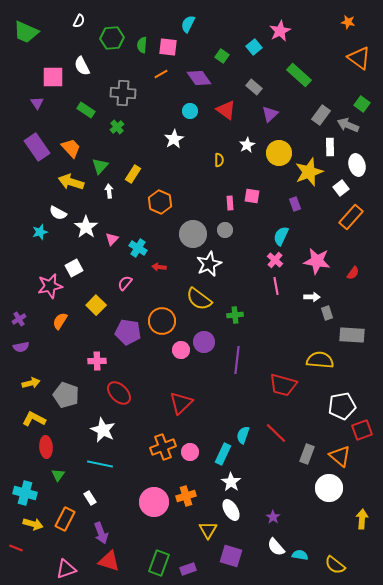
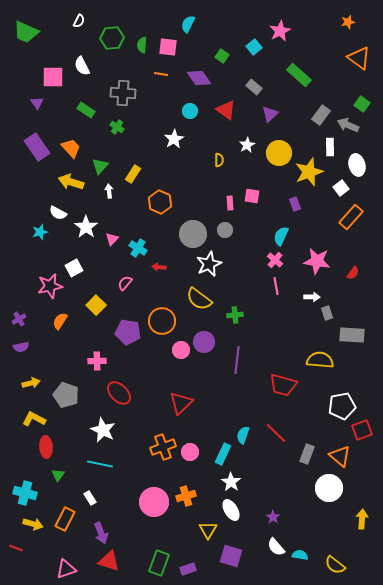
orange star at (348, 22): rotated 24 degrees counterclockwise
orange line at (161, 74): rotated 40 degrees clockwise
green cross at (117, 127): rotated 16 degrees counterclockwise
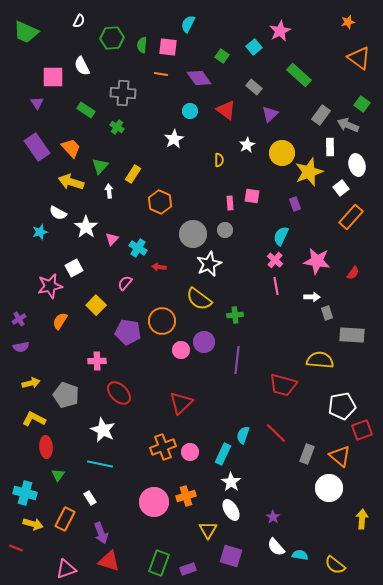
yellow circle at (279, 153): moved 3 px right
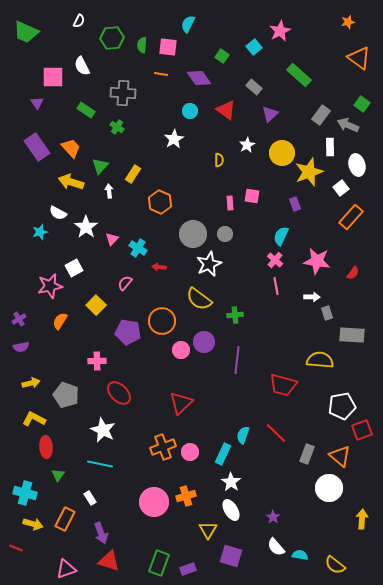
gray circle at (225, 230): moved 4 px down
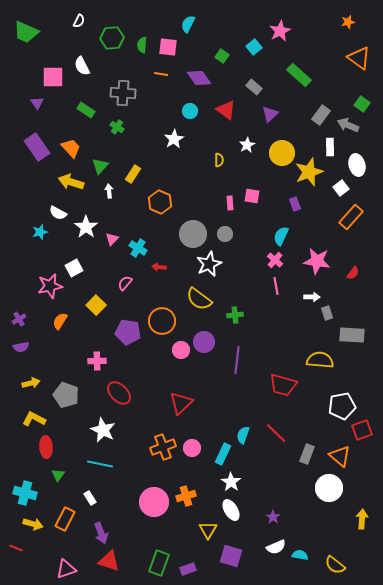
pink circle at (190, 452): moved 2 px right, 4 px up
white semicircle at (276, 547): rotated 72 degrees counterclockwise
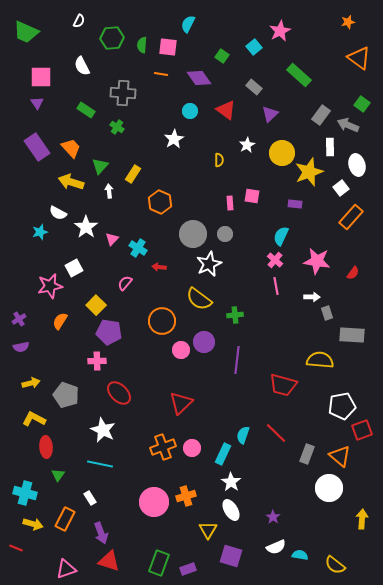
pink square at (53, 77): moved 12 px left
purple rectangle at (295, 204): rotated 64 degrees counterclockwise
purple pentagon at (128, 332): moved 19 px left
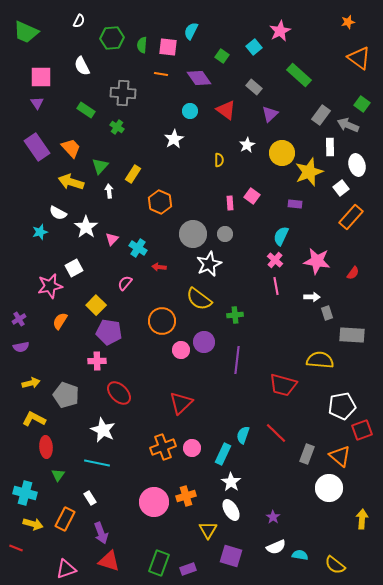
cyan semicircle at (188, 24): moved 3 px right, 7 px down
pink square at (252, 196): rotated 28 degrees clockwise
cyan line at (100, 464): moved 3 px left, 1 px up
